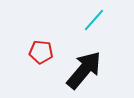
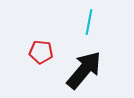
cyan line: moved 5 px left, 2 px down; rotated 30 degrees counterclockwise
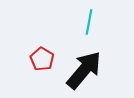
red pentagon: moved 1 px right, 7 px down; rotated 25 degrees clockwise
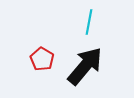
black arrow: moved 1 px right, 4 px up
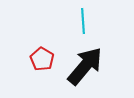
cyan line: moved 6 px left, 1 px up; rotated 15 degrees counterclockwise
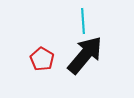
black arrow: moved 11 px up
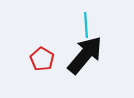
cyan line: moved 3 px right, 4 px down
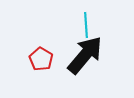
red pentagon: moved 1 px left
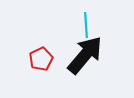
red pentagon: rotated 15 degrees clockwise
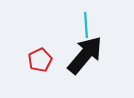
red pentagon: moved 1 px left, 1 px down
